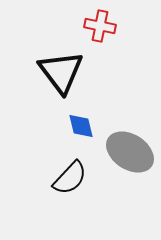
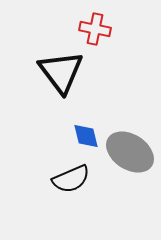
red cross: moved 5 px left, 3 px down
blue diamond: moved 5 px right, 10 px down
black semicircle: moved 1 px right, 1 px down; rotated 24 degrees clockwise
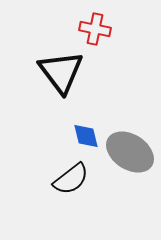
black semicircle: rotated 15 degrees counterclockwise
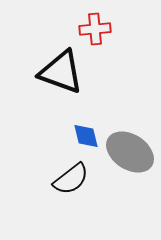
red cross: rotated 16 degrees counterclockwise
black triangle: rotated 33 degrees counterclockwise
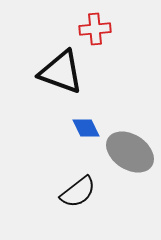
blue diamond: moved 8 px up; rotated 12 degrees counterclockwise
black semicircle: moved 7 px right, 13 px down
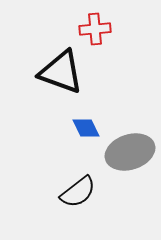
gray ellipse: rotated 51 degrees counterclockwise
